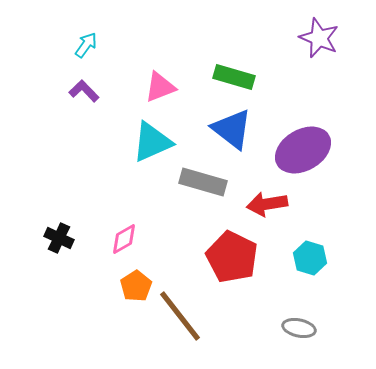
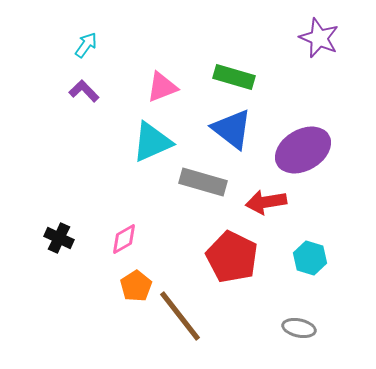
pink triangle: moved 2 px right
red arrow: moved 1 px left, 2 px up
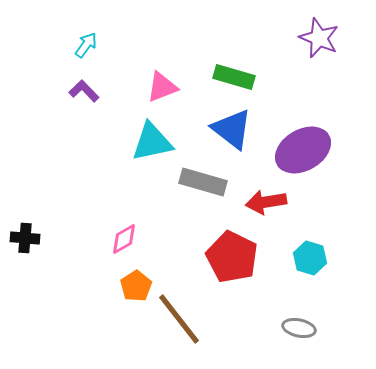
cyan triangle: rotated 12 degrees clockwise
black cross: moved 34 px left; rotated 20 degrees counterclockwise
brown line: moved 1 px left, 3 px down
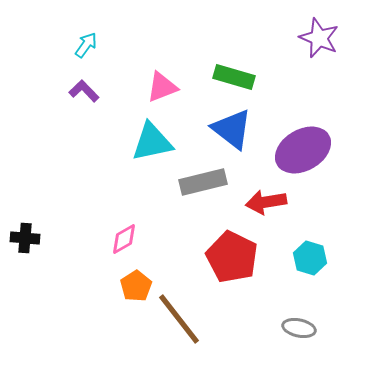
gray rectangle: rotated 30 degrees counterclockwise
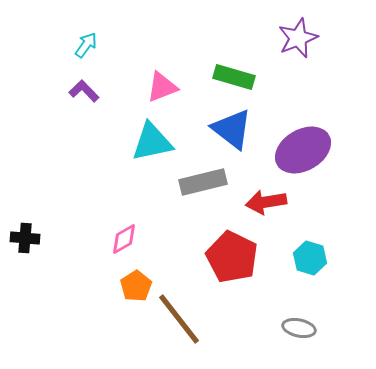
purple star: moved 21 px left; rotated 27 degrees clockwise
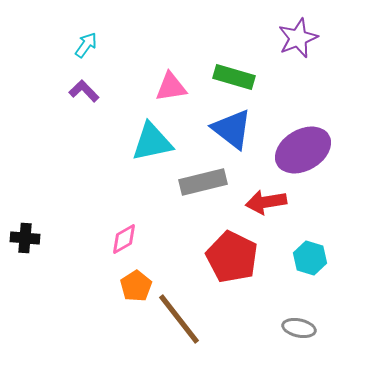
pink triangle: moved 9 px right; rotated 12 degrees clockwise
